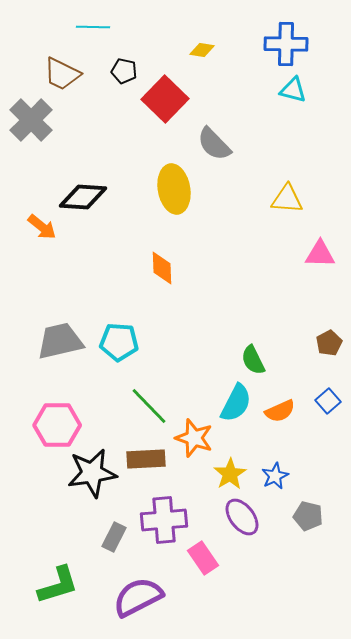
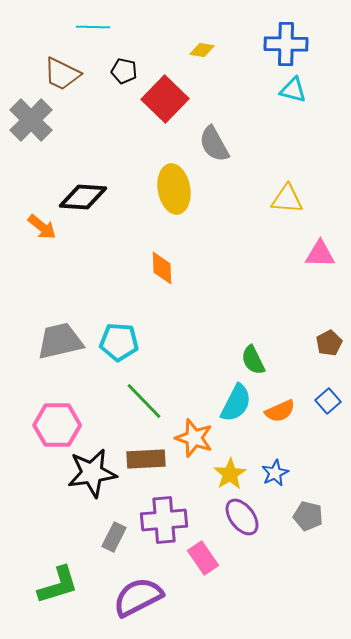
gray semicircle: rotated 15 degrees clockwise
green line: moved 5 px left, 5 px up
blue star: moved 3 px up
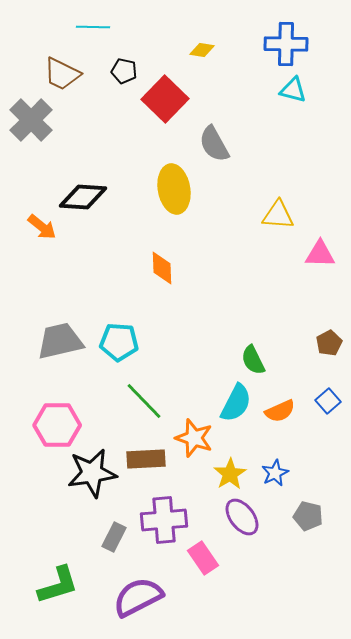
yellow triangle: moved 9 px left, 16 px down
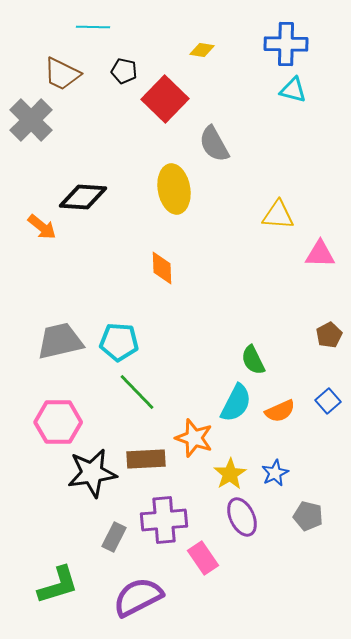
brown pentagon: moved 8 px up
green line: moved 7 px left, 9 px up
pink hexagon: moved 1 px right, 3 px up
purple ellipse: rotated 12 degrees clockwise
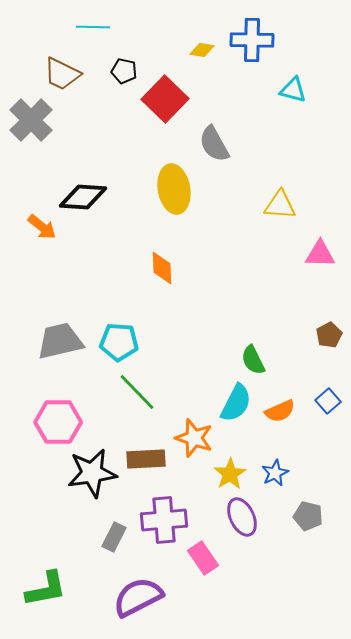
blue cross: moved 34 px left, 4 px up
yellow triangle: moved 2 px right, 10 px up
green L-shape: moved 12 px left, 4 px down; rotated 6 degrees clockwise
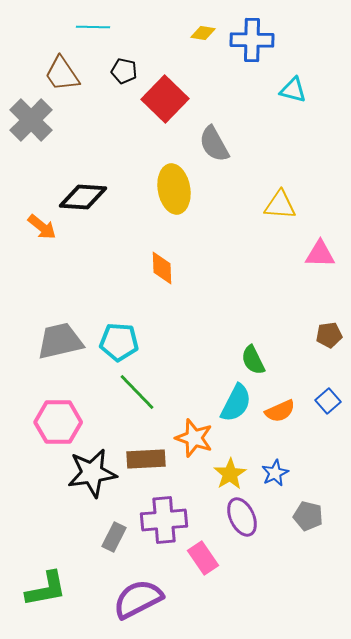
yellow diamond: moved 1 px right, 17 px up
brown trapezoid: rotated 30 degrees clockwise
brown pentagon: rotated 20 degrees clockwise
purple semicircle: moved 2 px down
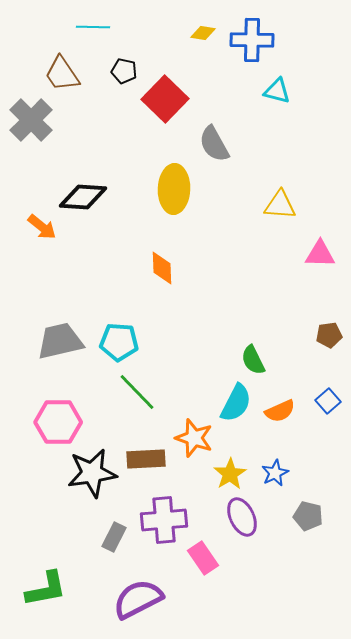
cyan triangle: moved 16 px left, 1 px down
yellow ellipse: rotated 12 degrees clockwise
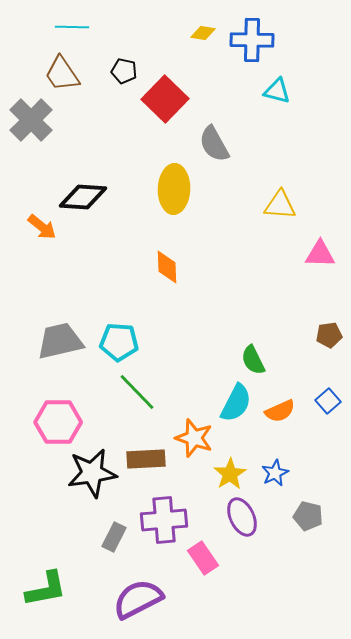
cyan line: moved 21 px left
orange diamond: moved 5 px right, 1 px up
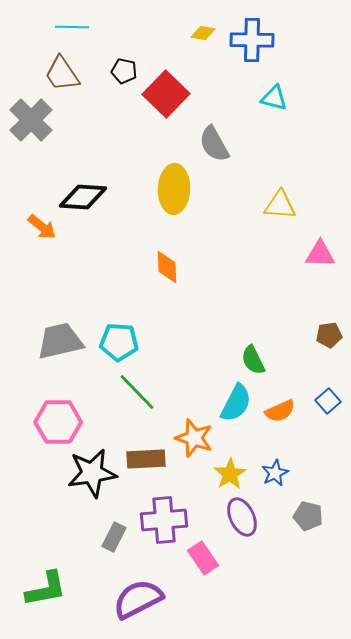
cyan triangle: moved 3 px left, 7 px down
red square: moved 1 px right, 5 px up
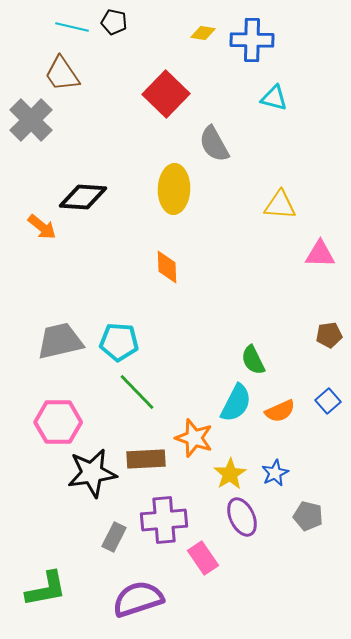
cyan line: rotated 12 degrees clockwise
black pentagon: moved 10 px left, 49 px up
purple semicircle: rotated 9 degrees clockwise
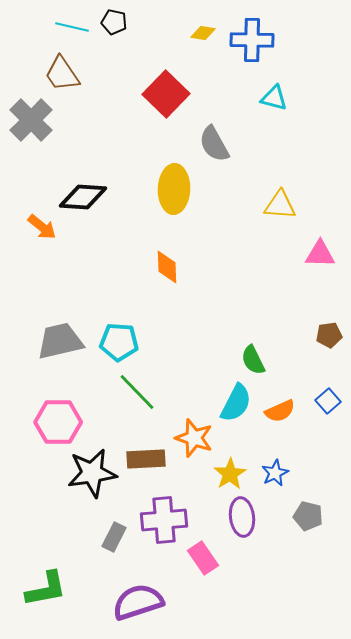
purple ellipse: rotated 18 degrees clockwise
purple semicircle: moved 3 px down
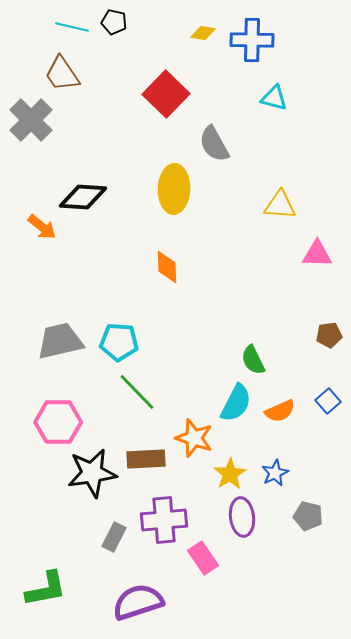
pink triangle: moved 3 px left
